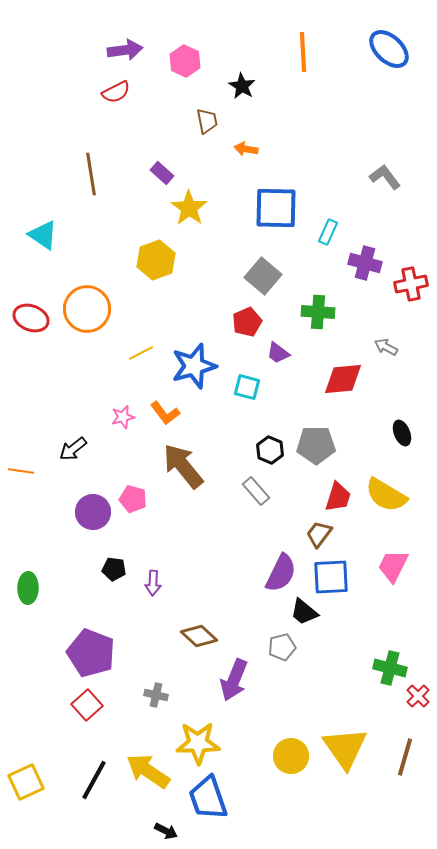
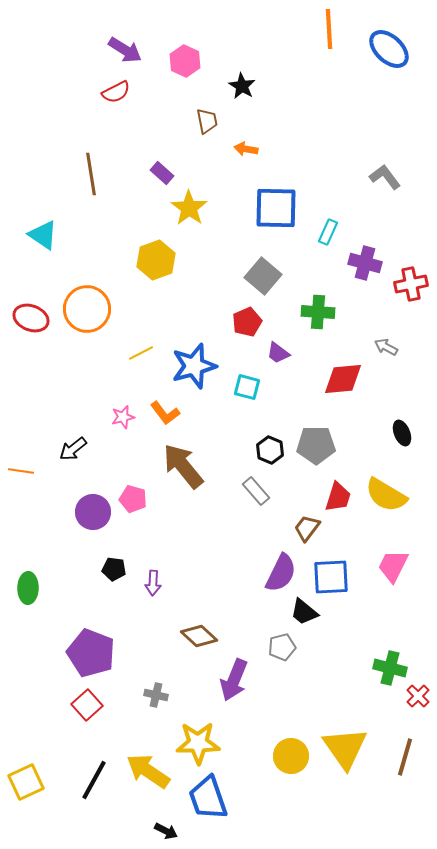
purple arrow at (125, 50): rotated 40 degrees clockwise
orange line at (303, 52): moved 26 px right, 23 px up
brown trapezoid at (319, 534): moved 12 px left, 6 px up
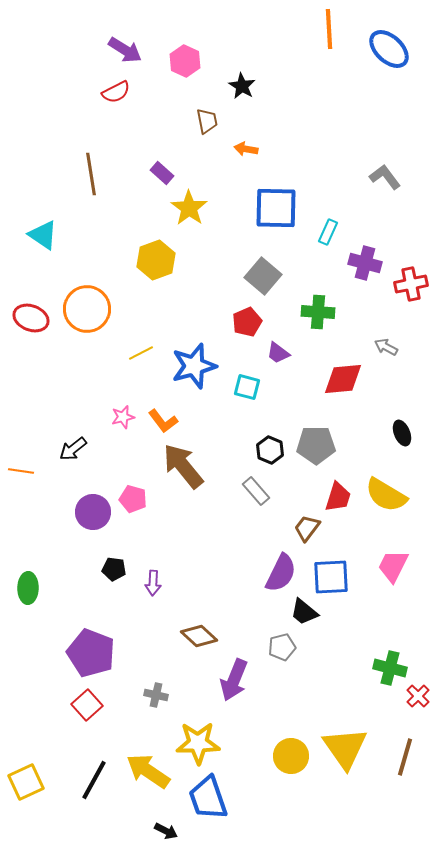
orange L-shape at (165, 413): moved 2 px left, 8 px down
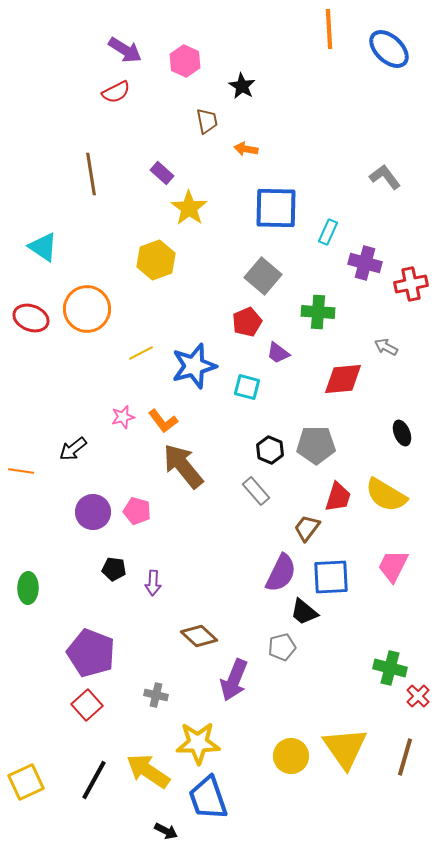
cyan triangle at (43, 235): moved 12 px down
pink pentagon at (133, 499): moved 4 px right, 12 px down
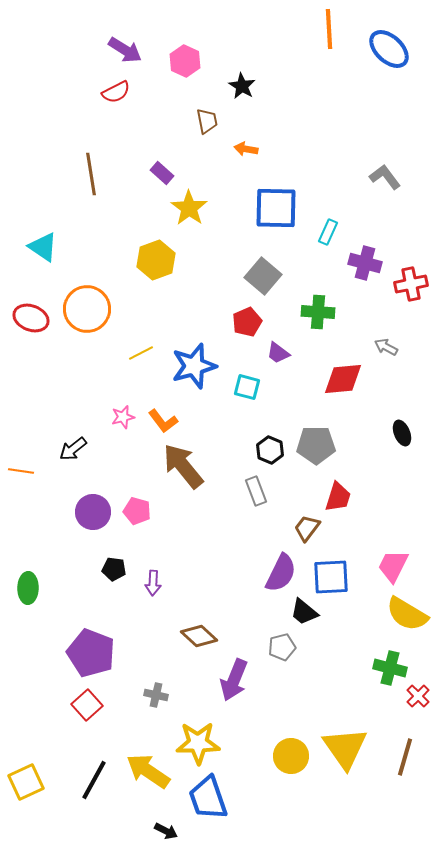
gray rectangle at (256, 491): rotated 20 degrees clockwise
yellow semicircle at (386, 495): moved 21 px right, 119 px down
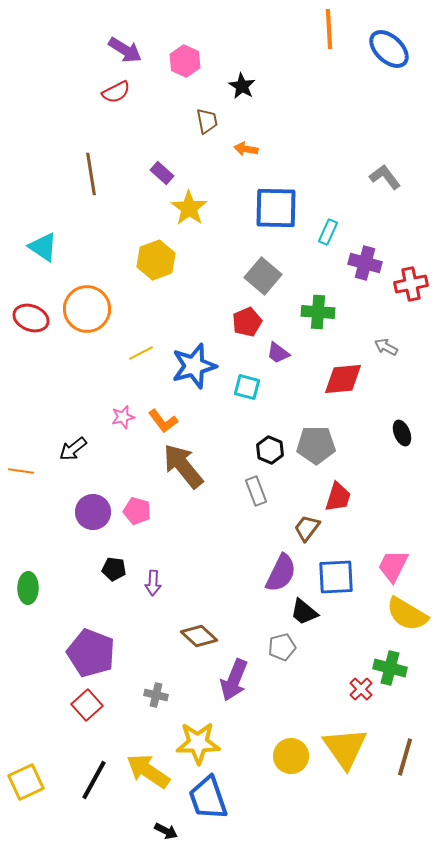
blue square at (331, 577): moved 5 px right
red cross at (418, 696): moved 57 px left, 7 px up
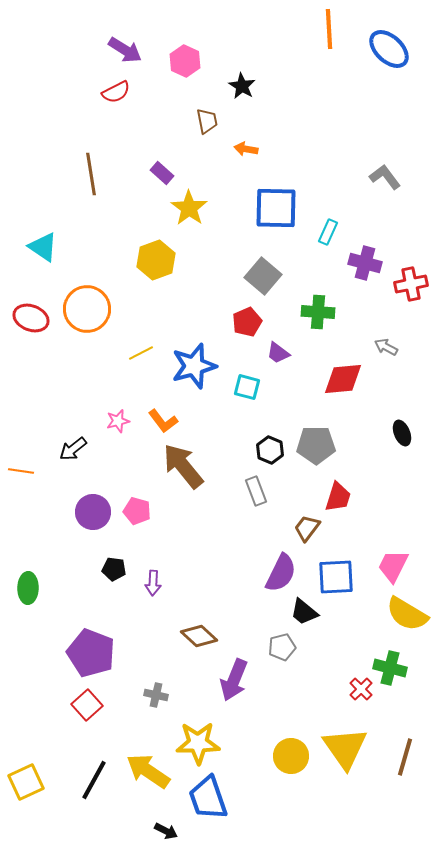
pink star at (123, 417): moved 5 px left, 4 px down
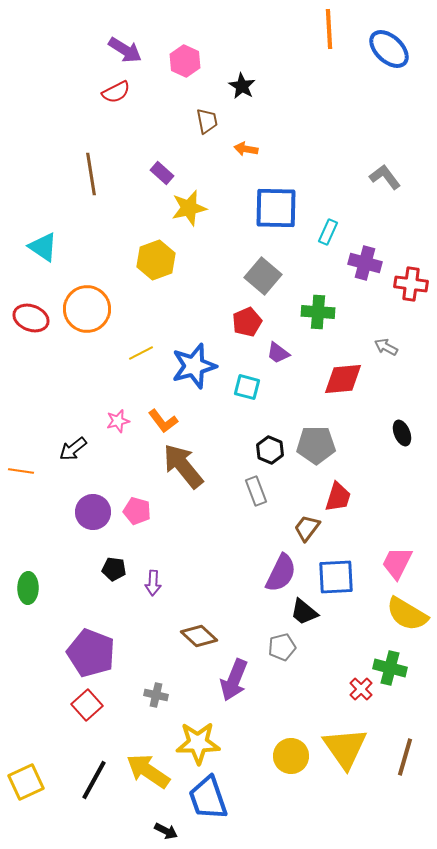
yellow star at (189, 208): rotated 24 degrees clockwise
red cross at (411, 284): rotated 20 degrees clockwise
pink trapezoid at (393, 566): moved 4 px right, 3 px up
